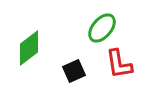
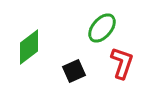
green diamond: moved 1 px up
red L-shape: moved 3 px right, 1 px up; rotated 152 degrees counterclockwise
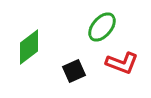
green ellipse: moved 1 px up
red L-shape: rotated 92 degrees clockwise
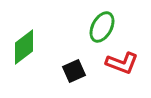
green ellipse: rotated 12 degrees counterclockwise
green diamond: moved 5 px left
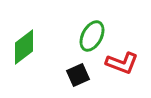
green ellipse: moved 10 px left, 9 px down
black square: moved 4 px right, 4 px down
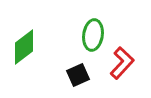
green ellipse: moved 1 px right, 1 px up; rotated 20 degrees counterclockwise
red L-shape: rotated 68 degrees counterclockwise
